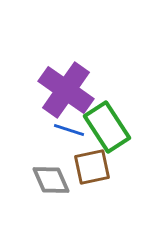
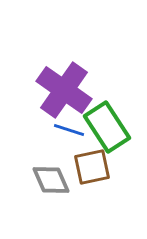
purple cross: moved 2 px left
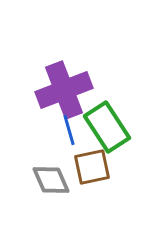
purple cross: rotated 34 degrees clockwise
blue line: rotated 56 degrees clockwise
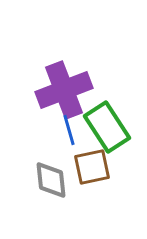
gray diamond: rotated 18 degrees clockwise
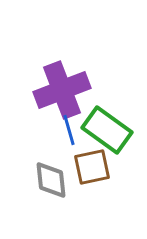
purple cross: moved 2 px left
green rectangle: moved 3 px down; rotated 21 degrees counterclockwise
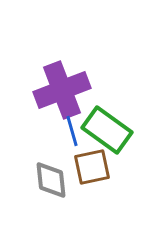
blue line: moved 3 px right, 1 px down
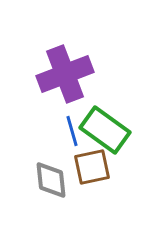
purple cross: moved 3 px right, 16 px up
green rectangle: moved 2 px left
